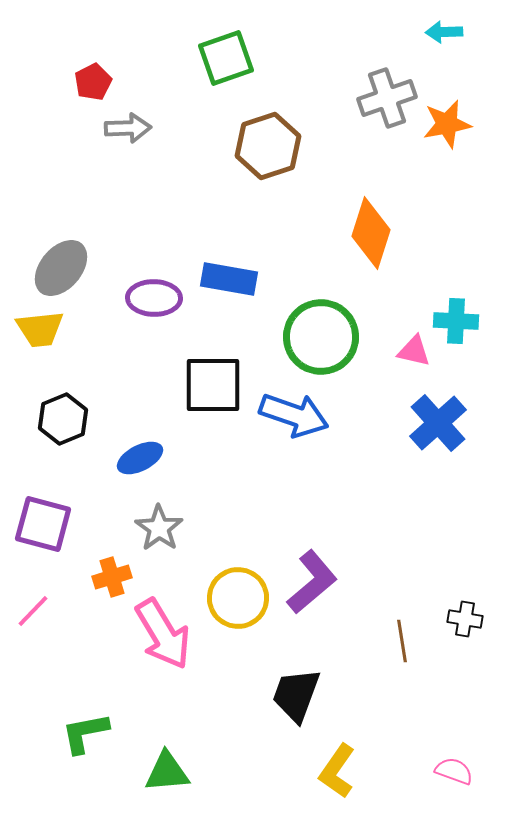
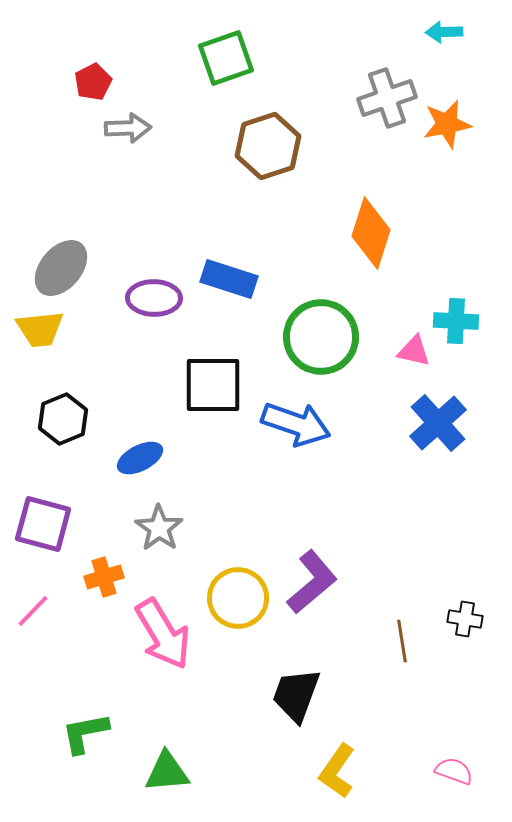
blue rectangle: rotated 8 degrees clockwise
blue arrow: moved 2 px right, 9 px down
orange cross: moved 8 px left
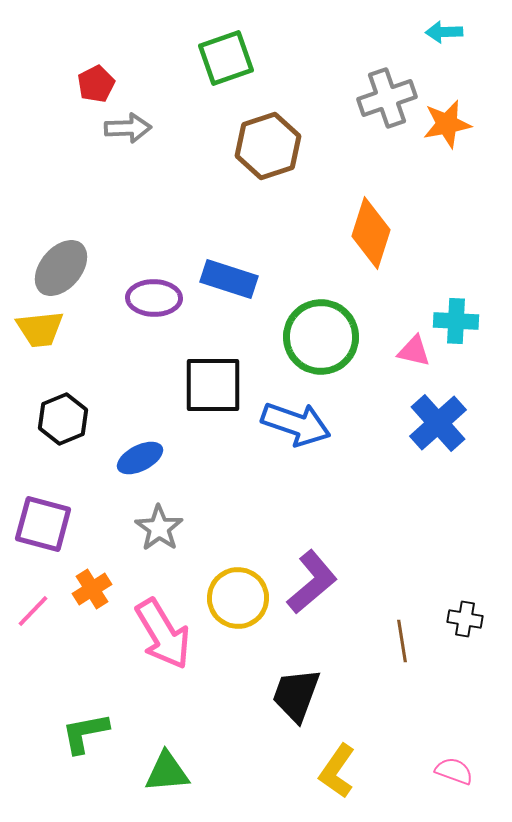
red pentagon: moved 3 px right, 2 px down
orange cross: moved 12 px left, 12 px down; rotated 15 degrees counterclockwise
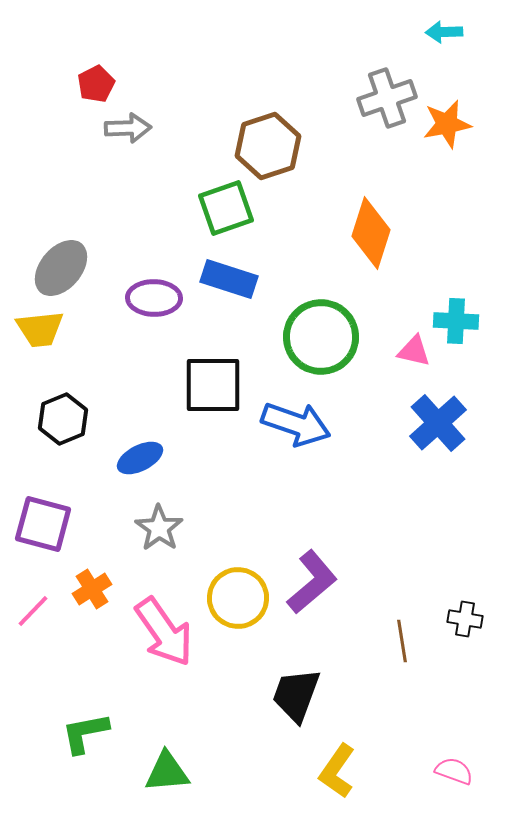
green square: moved 150 px down
pink arrow: moved 1 px right, 2 px up; rotated 4 degrees counterclockwise
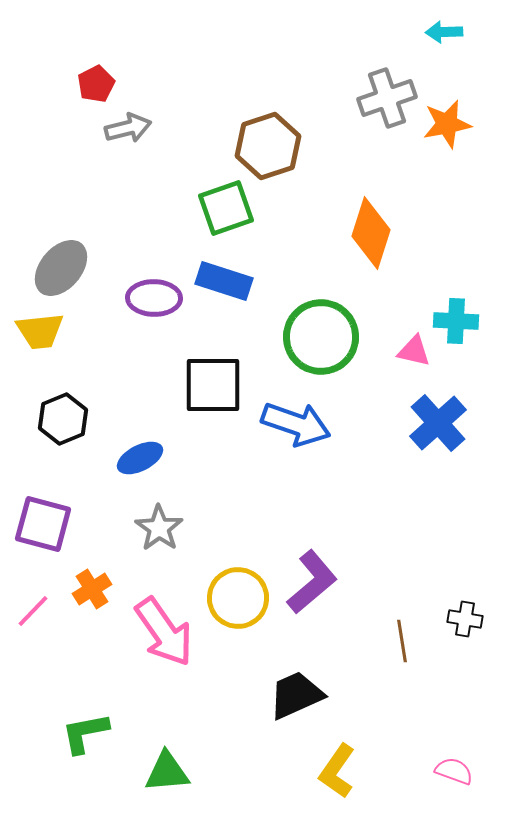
gray arrow: rotated 12 degrees counterclockwise
blue rectangle: moved 5 px left, 2 px down
yellow trapezoid: moved 2 px down
black trapezoid: rotated 46 degrees clockwise
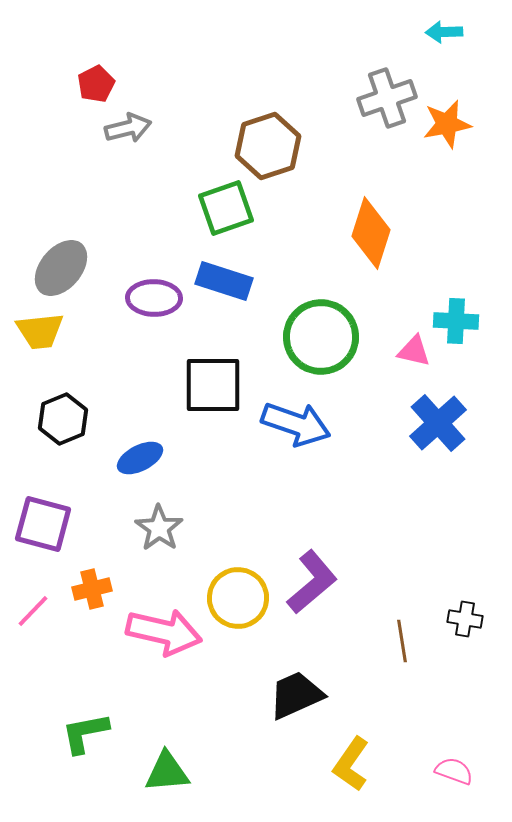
orange cross: rotated 18 degrees clockwise
pink arrow: rotated 42 degrees counterclockwise
yellow L-shape: moved 14 px right, 7 px up
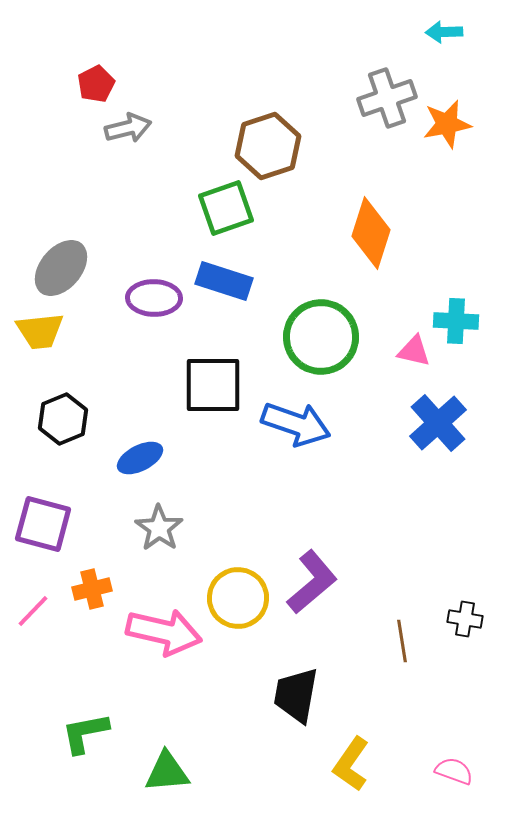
black trapezoid: rotated 56 degrees counterclockwise
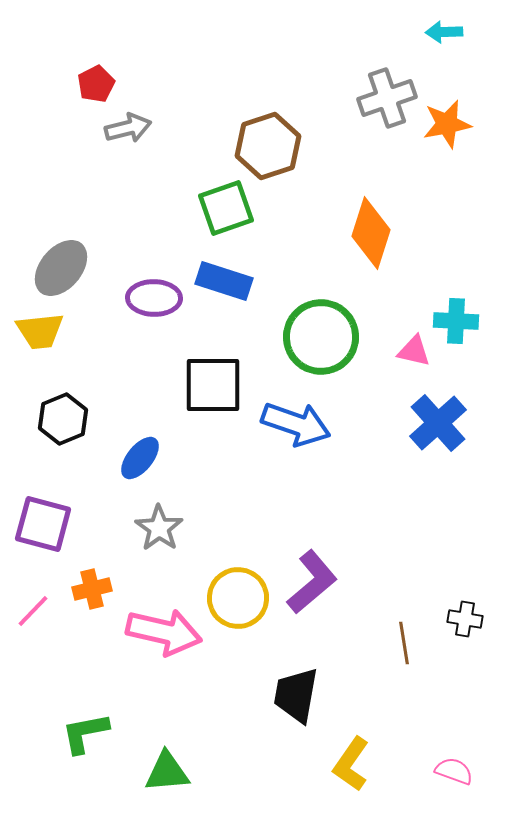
blue ellipse: rotated 24 degrees counterclockwise
brown line: moved 2 px right, 2 px down
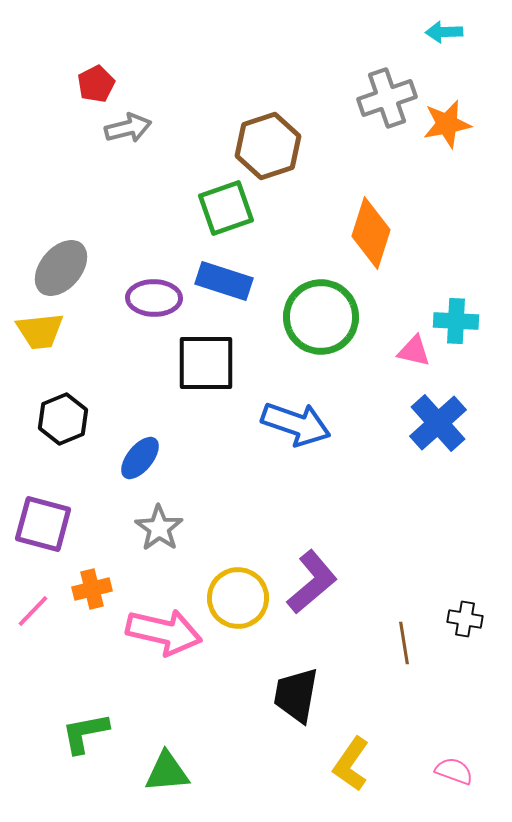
green circle: moved 20 px up
black square: moved 7 px left, 22 px up
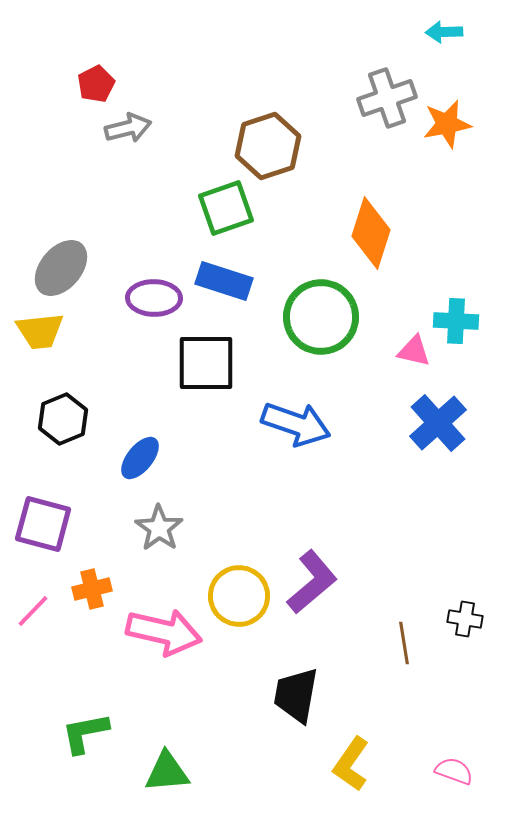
yellow circle: moved 1 px right, 2 px up
